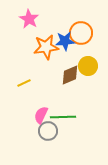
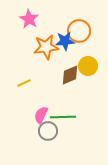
orange circle: moved 2 px left, 2 px up
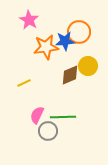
pink star: moved 1 px down
orange circle: moved 1 px down
pink semicircle: moved 4 px left
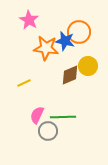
blue star: rotated 18 degrees clockwise
orange star: moved 1 px down; rotated 15 degrees clockwise
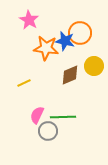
orange circle: moved 1 px right, 1 px down
yellow circle: moved 6 px right
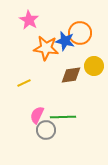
brown diamond: moved 1 px right; rotated 15 degrees clockwise
gray circle: moved 2 px left, 1 px up
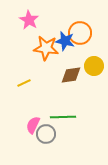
pink semicircle: moved 4 px left, 10 px down
gray circle: moved 4 px down
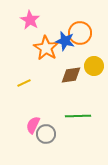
pink star: moved 1 px right
orange star: rotated 25 degrees clockwise
green line: moved 15 px right, 1 px up
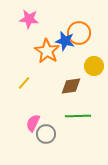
pink star: moved 1 px left, 1 px up; rotated 24 degrees counterclockwise
orange circle: moved 1 px left
orange star: moved 1 px right, 3 px down
brown diamond: moved 11 px down
yellow line: rotated 24 degrees counterclockwise
pink semicircle: moved 2 px up
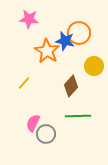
brown diamond: rotated 40 degrees counterclockwise
